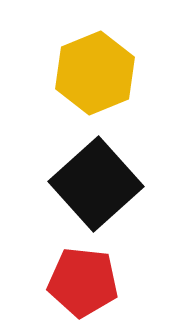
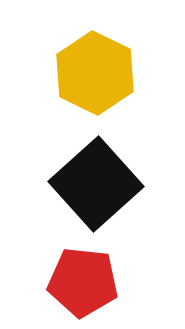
yellow hexagon: rotated 12 degrees counterclockwise
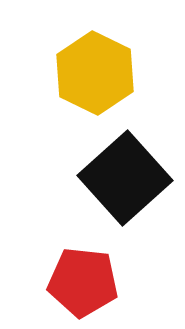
black square: moved 29 px right, 6 px up
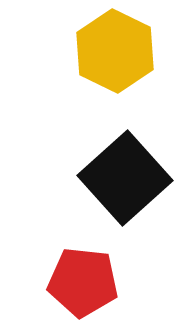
yellow hexagon: moved 20 px right, 22 px up
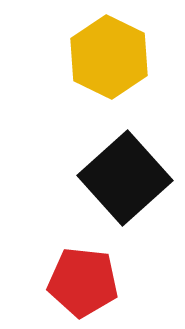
yellow hexagon: moved 6 px left, 6 px down
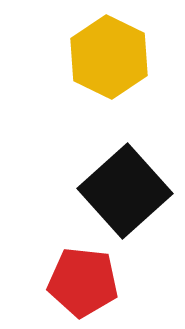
black square: moved 13 px down
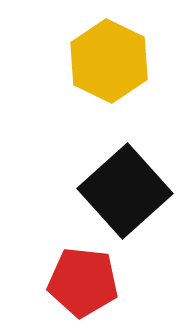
yellow hexagon: moved 4 px down
